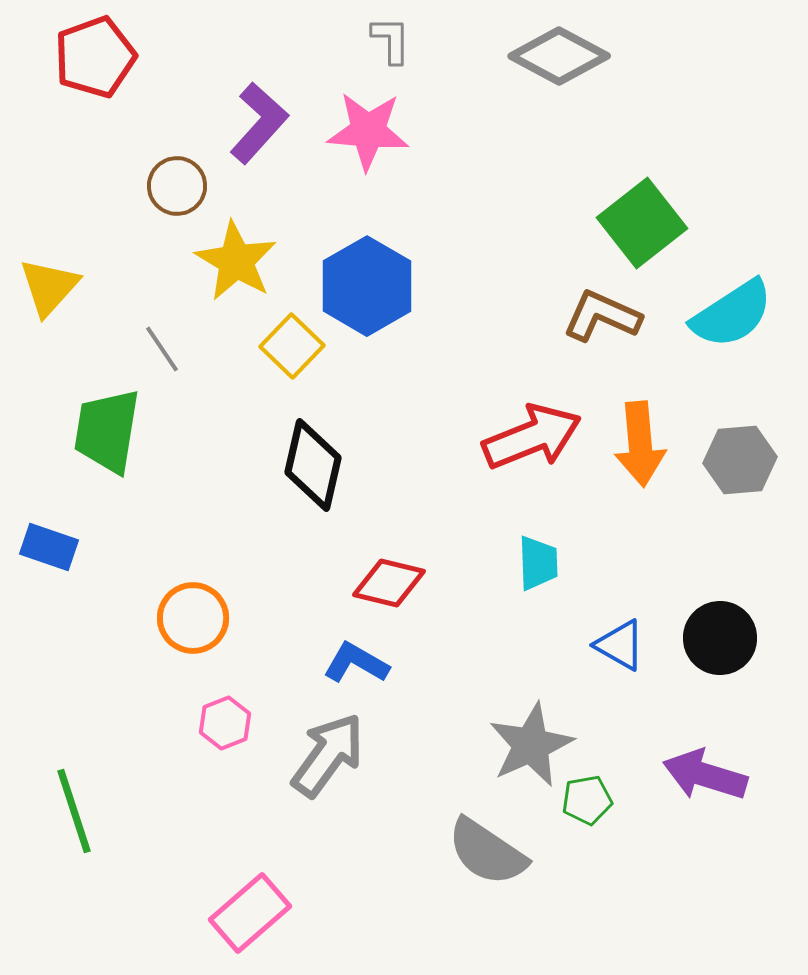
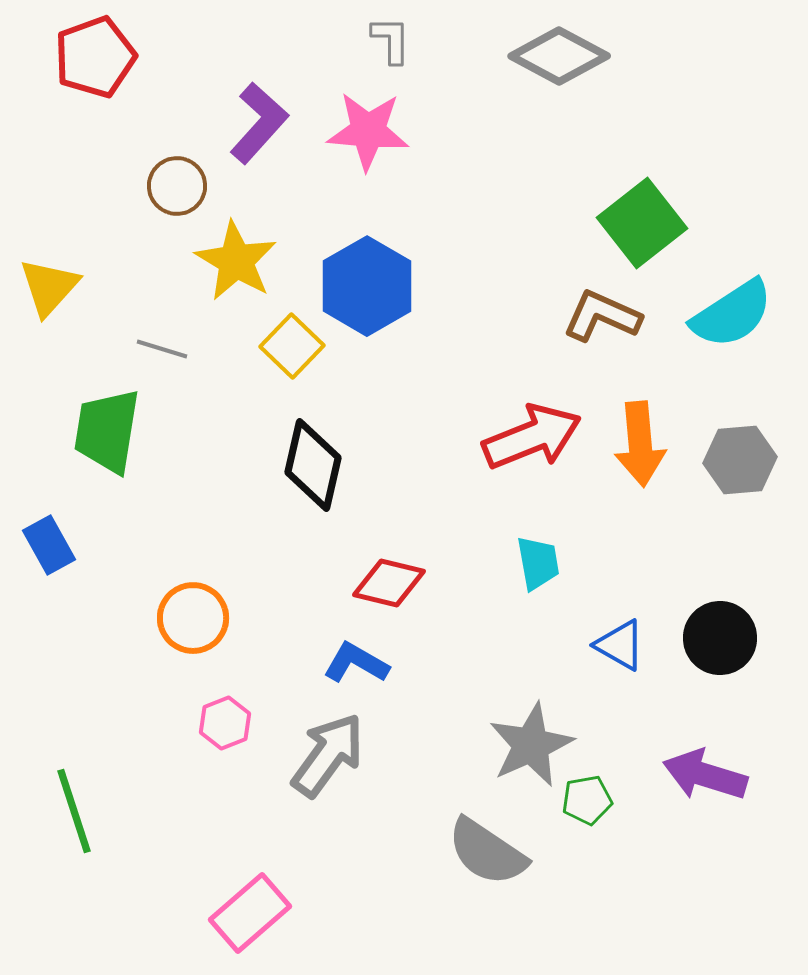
gray line: rotated 39 degrees counterclockwise
blue rectangle: moved 2 px up; rotated 42 degrees clockwise
cyan trapezoid: rotated 8 degrees counterclockwise
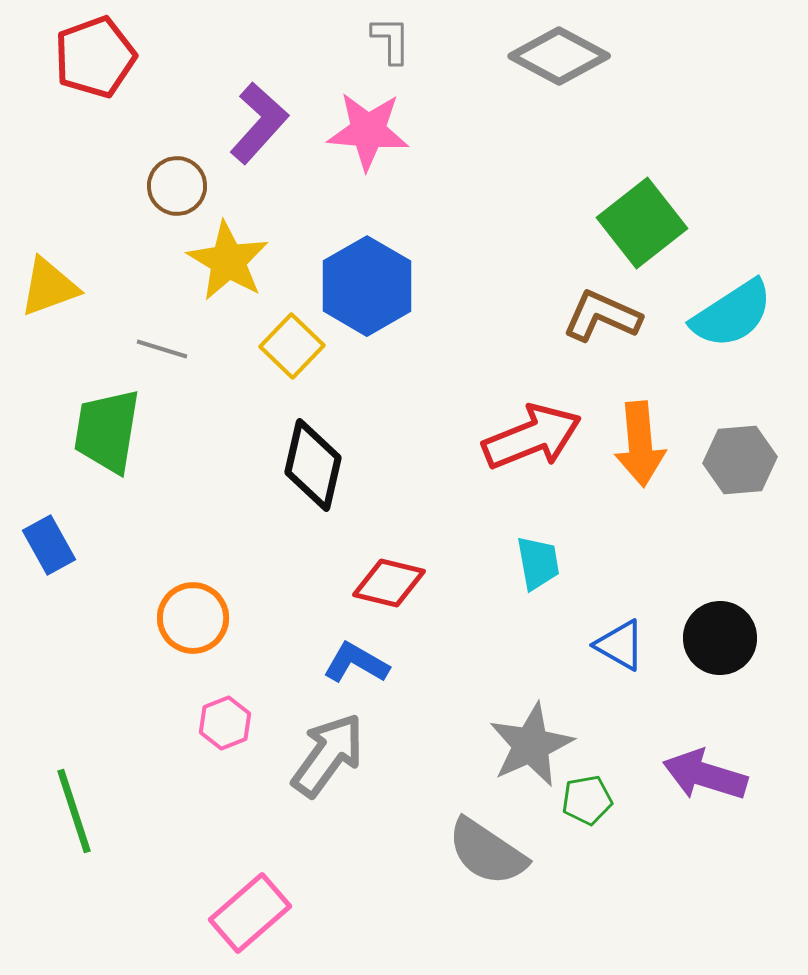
yellow star: moved 8 px left
yellow triangle: rotated 28 degrees clockwise
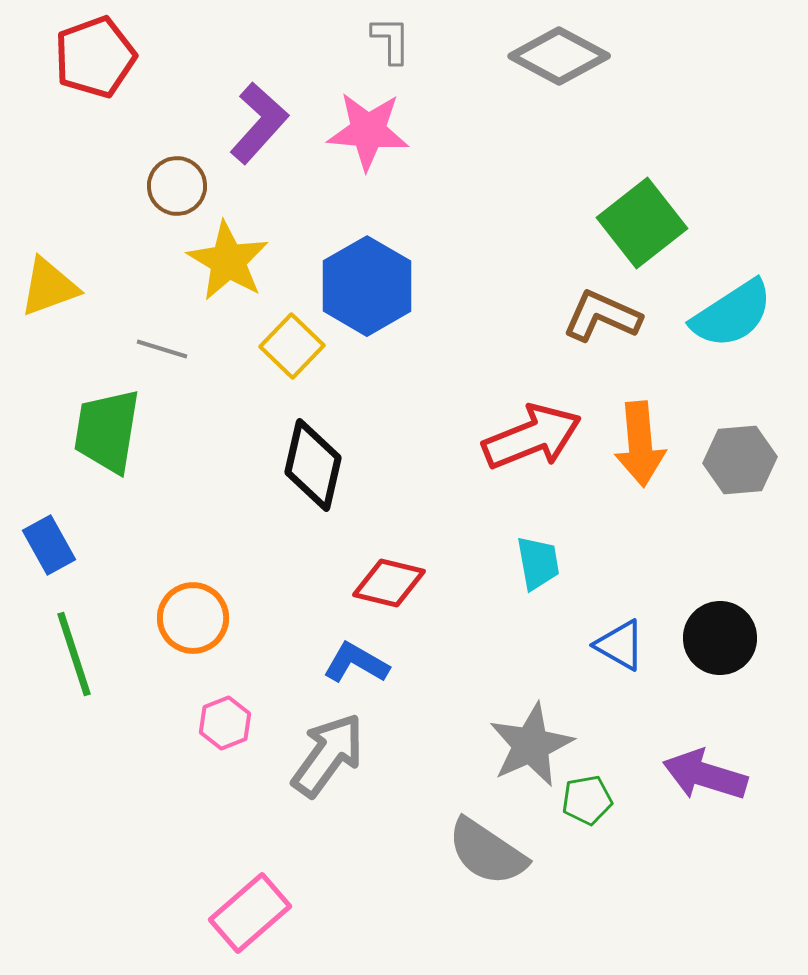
green line: moved 157 px up
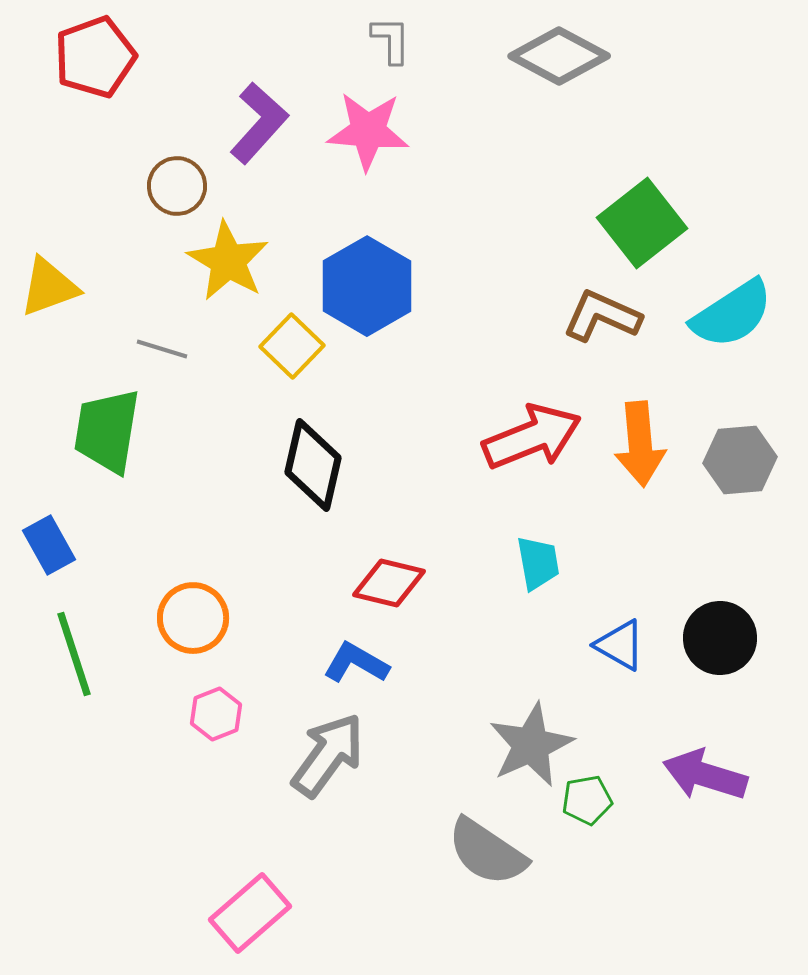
pink hexagon: moved 9 px left, 9 px up
